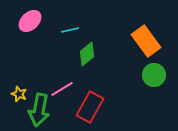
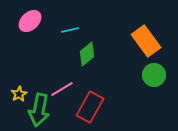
yellow star: rotated 21 degrees clockwise
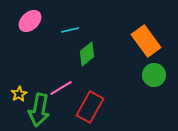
pink line: moved 1 px left, 1 px up
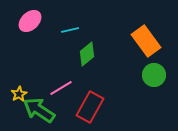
green arrow: rotated 112 degrees clockwise
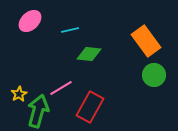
green diamond: moved 2 px right; rotated 45 degrees clockwise
green arrow: moved 1 px left, 1 px down; rotated 72 degrees clockwise
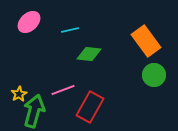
pink ellipse: moved 1 px left, 1 px down
pink line: moved 2 px right, 2 px down; rotated 10 degrees clockwise
green arrow: moved 4 px left
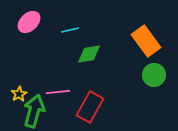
green diamond: rotated 15 degrees counterclockwise
pink line: moved 5 px left, 2 px down; rotated 15 degrees clockwise
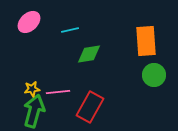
orange rectangle: rotated 32 degrees clockwise
yellow star: moved 13 px right, 5 px up; rotated 21 degrees clockwise
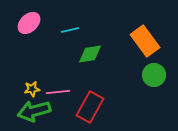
pink ellipse: moved 1 px down
orange rectangle: moved 1 px left; rotated 32 degrees counterclockwise
green diamond: moved 1 px right
green arrow: rotated 120 degrees counterclockwise
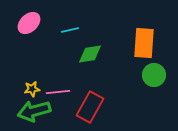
orange rectangle: moved 1 px left, 2 px down; rotated 40 degrees clockwise
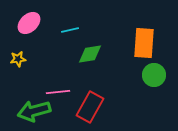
yellow star: moved 14 px left, 30 px up
